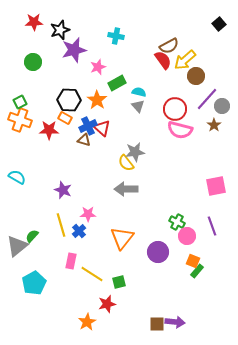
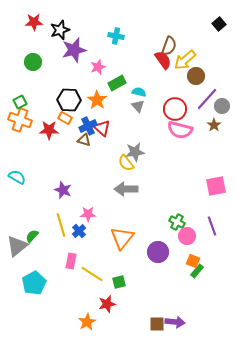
brown semicircle at (169, 46): rotated 42 degrees counterclockwise
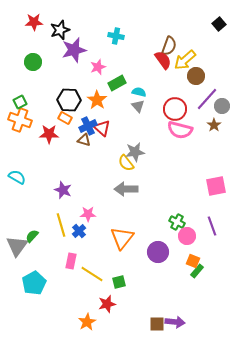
red star at (49, 130): moved 4 px down
gray triangle at (17, 246): rotated 15 degrees counterclockwise
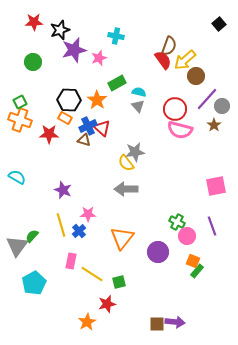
pink star at (98, 67): moved 1 px right, 9 px up
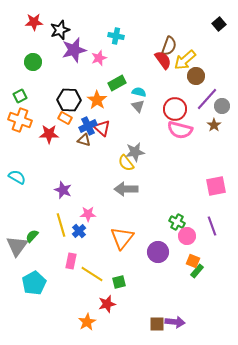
green square at (20, 102): moved 6 px up
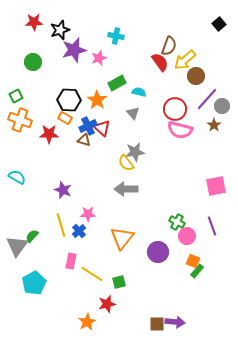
red semicircle at (163, 60): moved 3 px left, 2 px down
green square at (20, 96): moved 4 px left
gray triangle at (138, 106): moved 5 px left, 7 px down
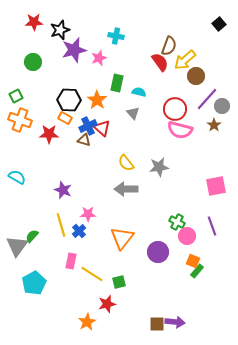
green rectangle at (117, 83): rotated 48 degrees counterclockwise
gray star at (135, 152): moved 24 px right, 15 px down
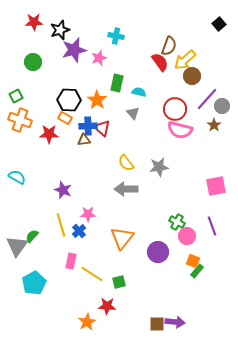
brown circle at (196, 76): moved 4 px left
blue cross at (88, 126): rotated 24 degrees clockwise
brown triangle at (84, 140): rotated 24 degrees counterclockwise
red star at (107, 304): moved 2 px down; rotated 18 degrees clockwise
